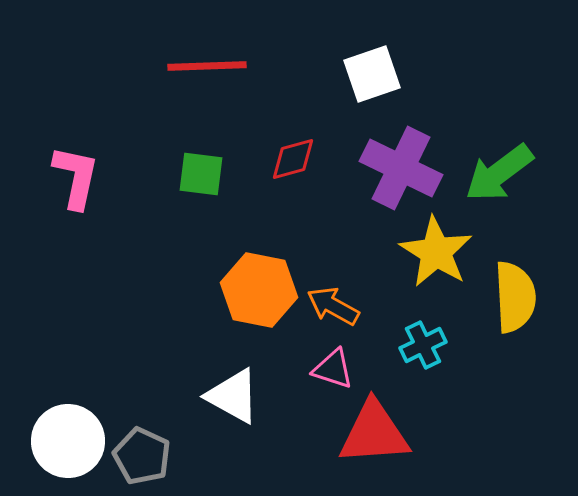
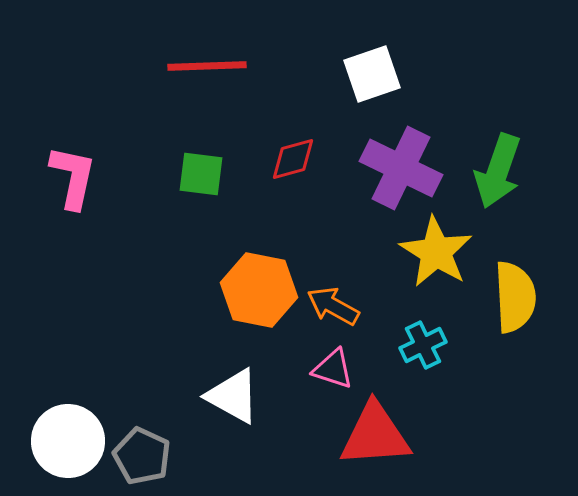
green arrow: moved 1 px left, 2 px up; rotated 34 degrees counterclockwise
pink L-shape: moved 3 px left
red triangle: moved 1 px right, 2 px down
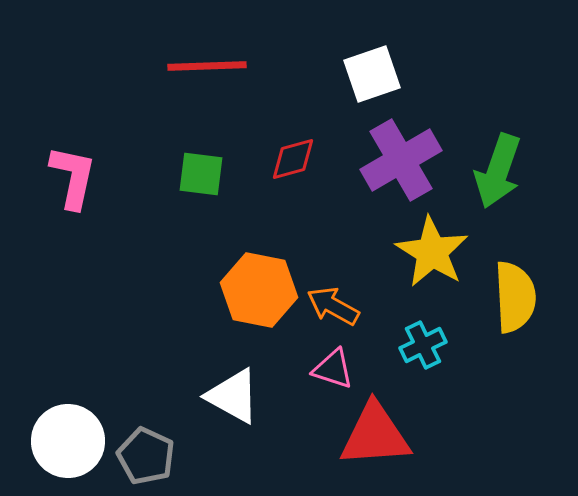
purple cross: moved 8 px up; rotated 34 degrees clockwise
yellow star: moved 4 px left
gray pentagon: moved 4 px right
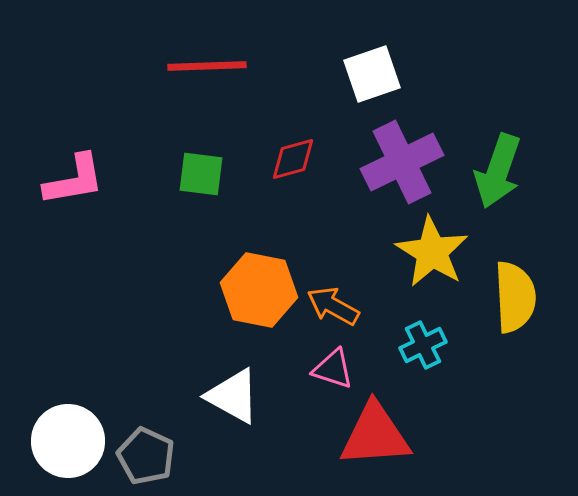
purple cross: moved 1 px right, 2 px down; rotated 4 degrees clockwise
pink L-shape: moved 1 px right, 3 px down; rotated 68 degrees clockwise
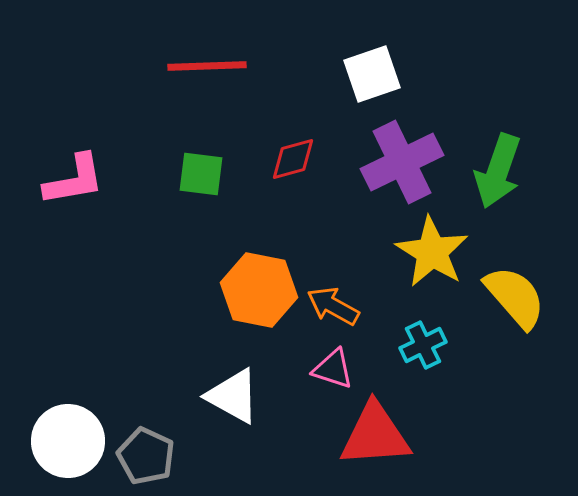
yellow semicircle: rotated 38 degrees counterclockwise
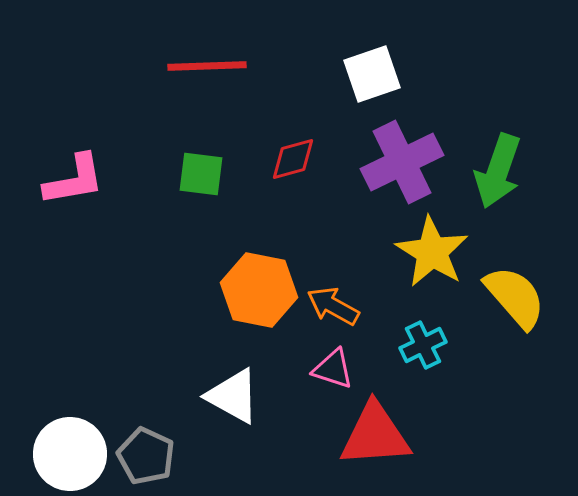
white circle: moved 2 px right, 13 px down
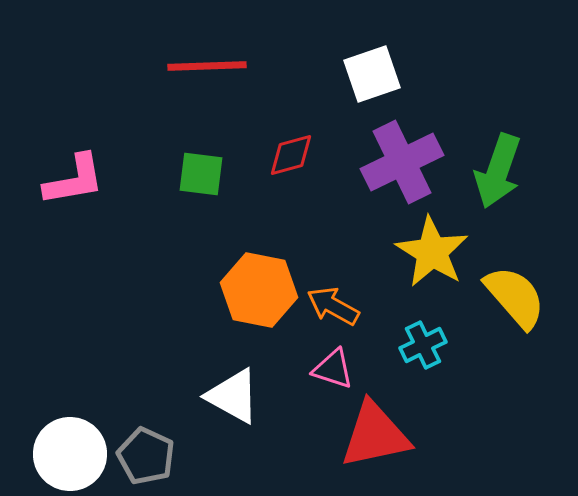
red diamond: moved 2 px left, 4 px up
red triangle: rotated 8 degrees counterclockwise
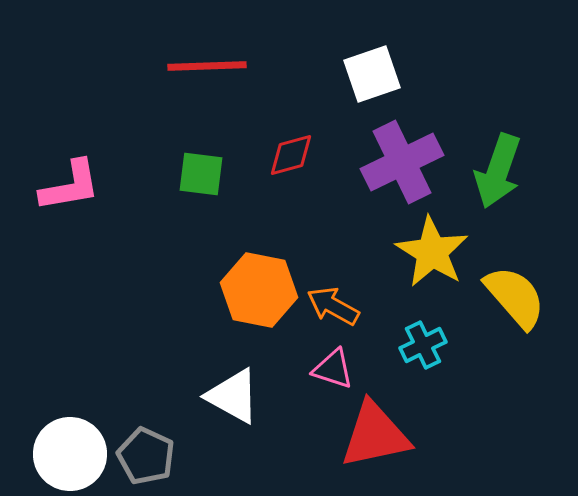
pink L-shape: moved 4 px left, 6 px down
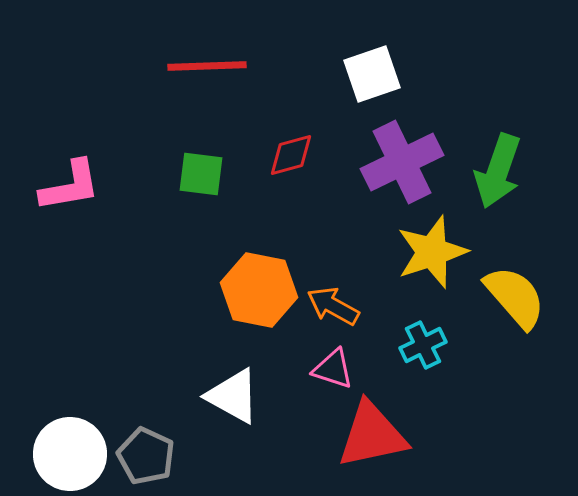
yellow star: rotated 22 degrees clockwise
red triangle: moved 3 px left
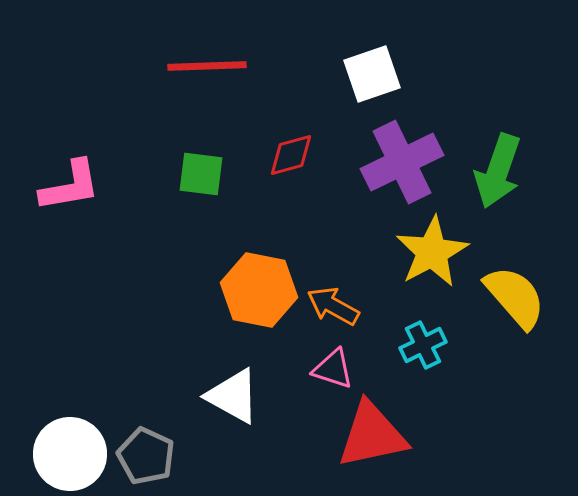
yellow star: rotated 10 degrees counterclockwise
